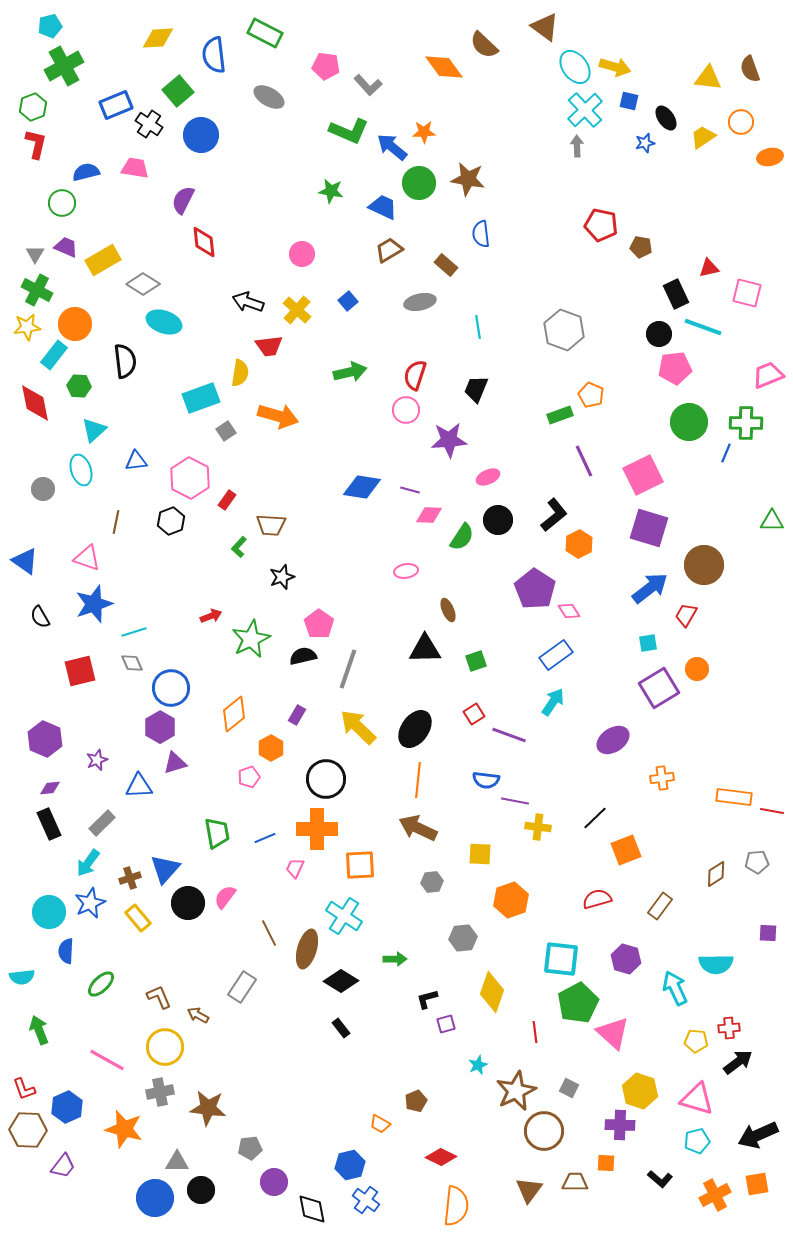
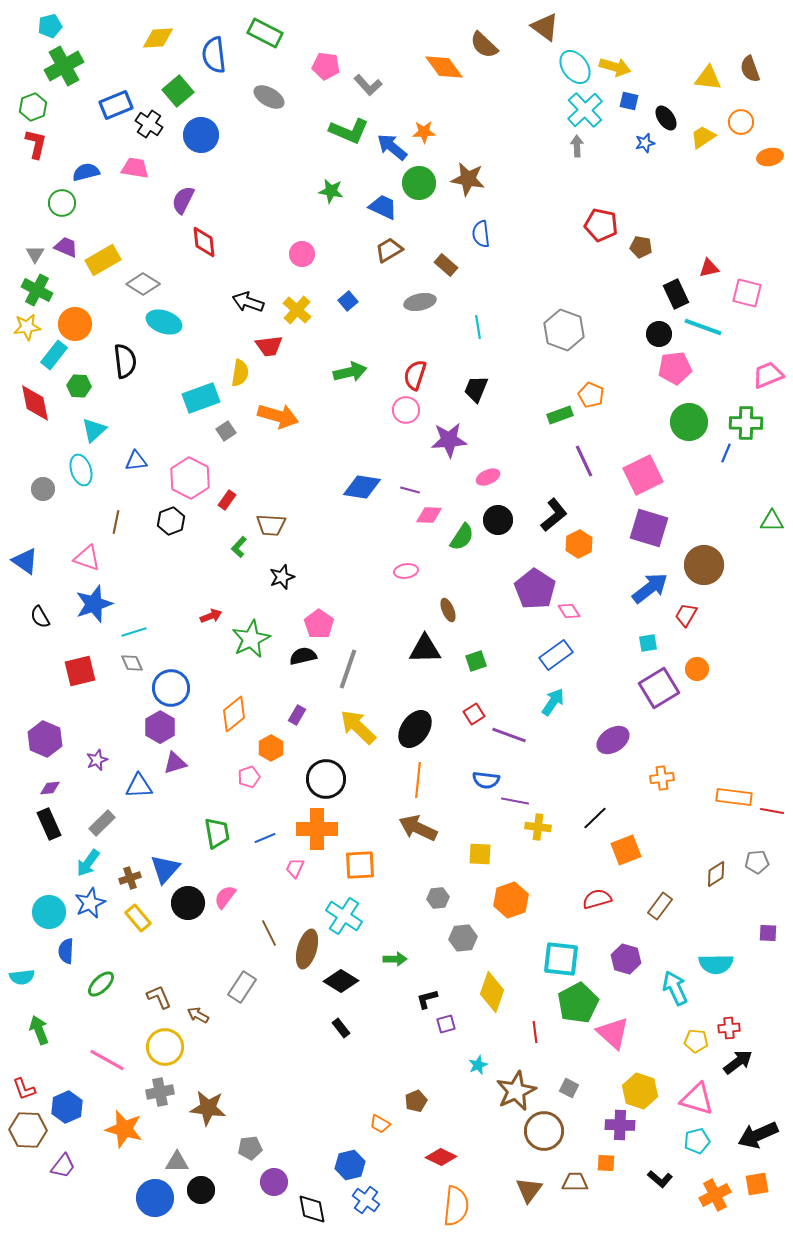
gray hexagon at (432, 882): moved 6 px right, 16 px down
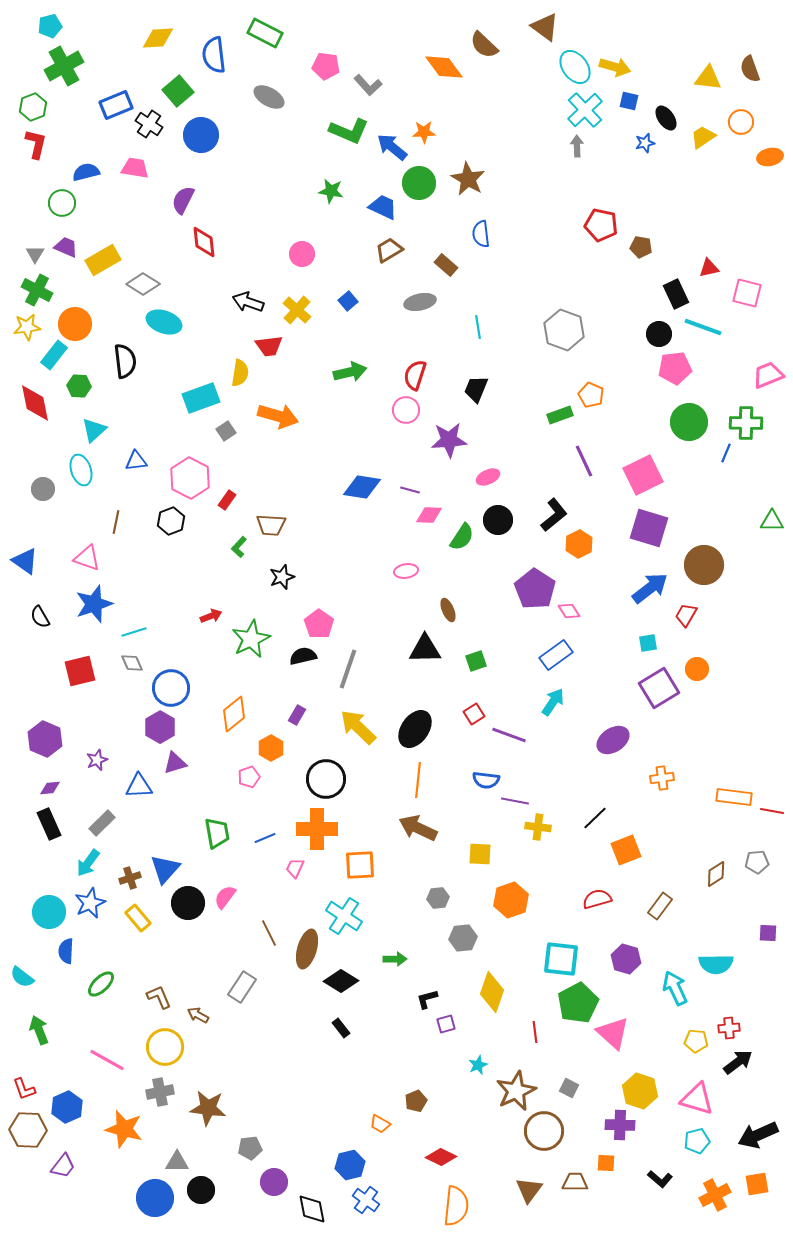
brown star at (468, 179): rotated 20 degrees clockwise
cyan semicircle at (22, 977): rotated 45 degrees clockwise
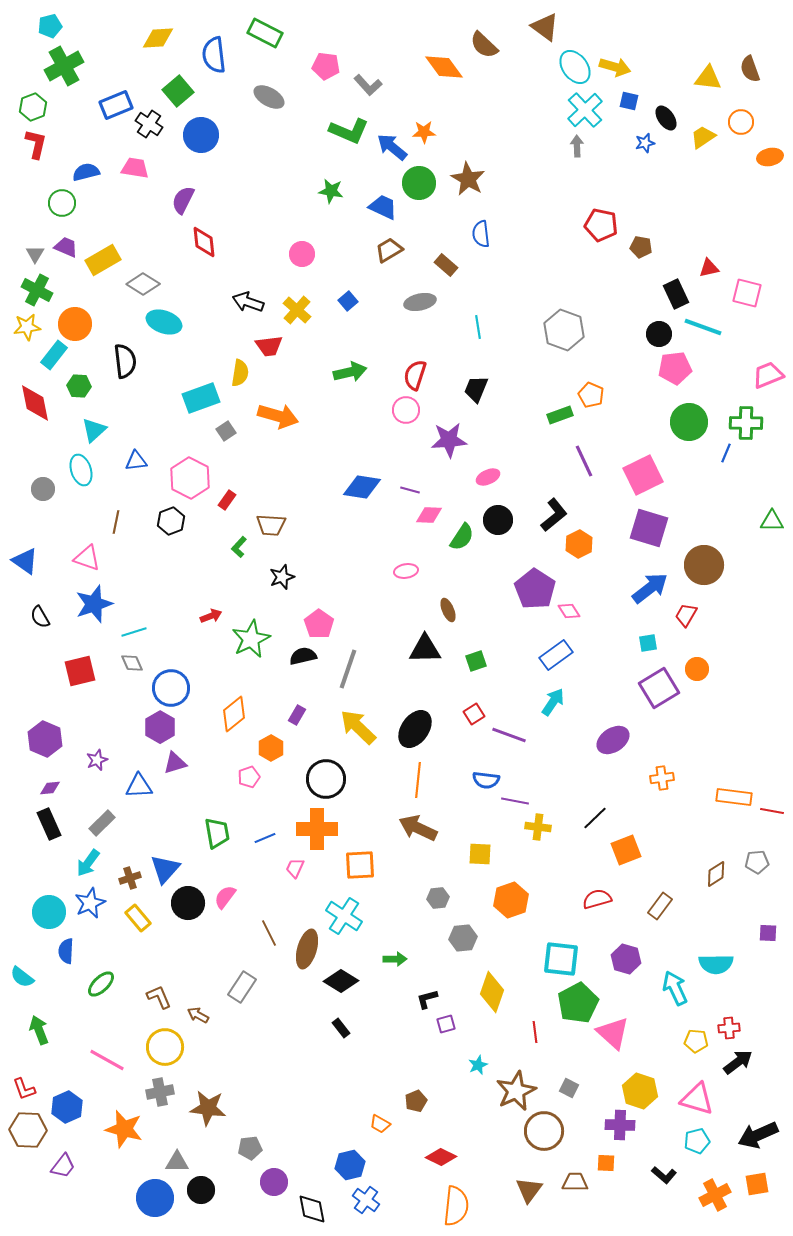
black L-shape at (660, 1179): moved 4 px right, 4 px up
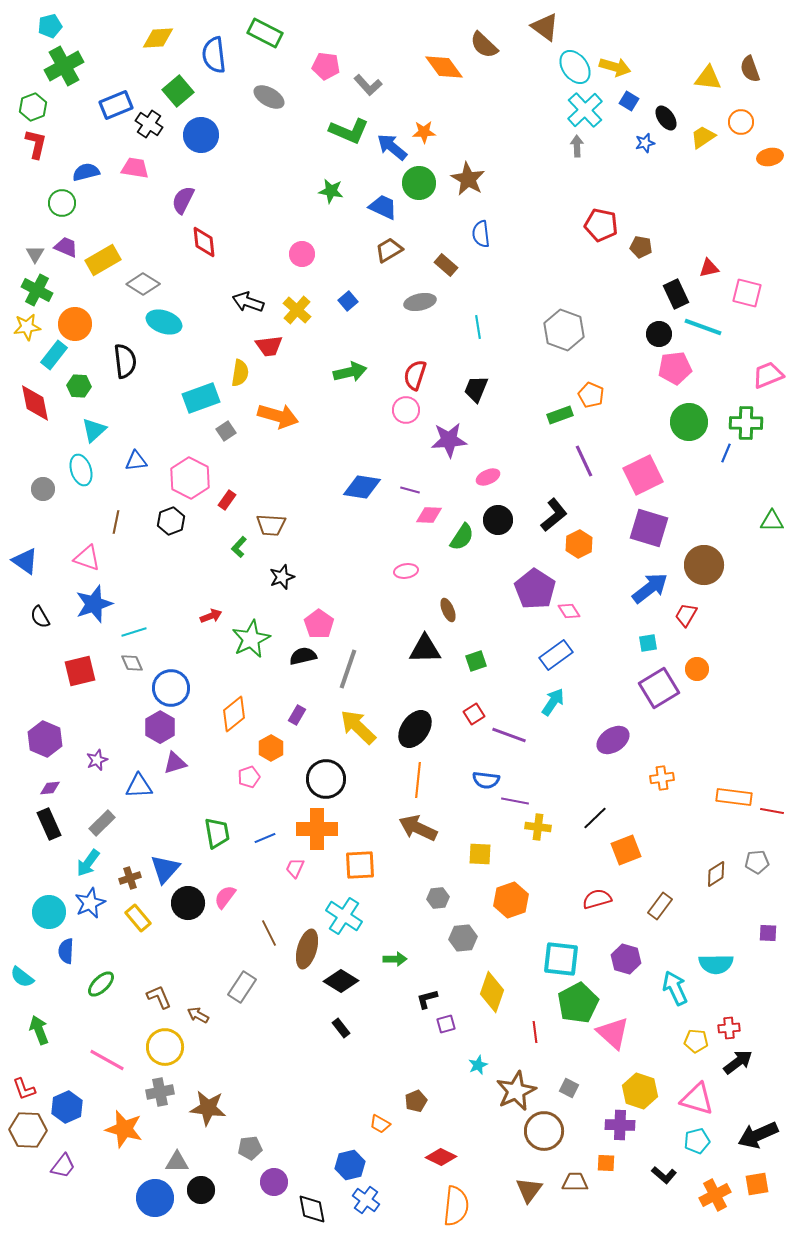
blue square at (629, 101): rotated 18 degrees clockwise
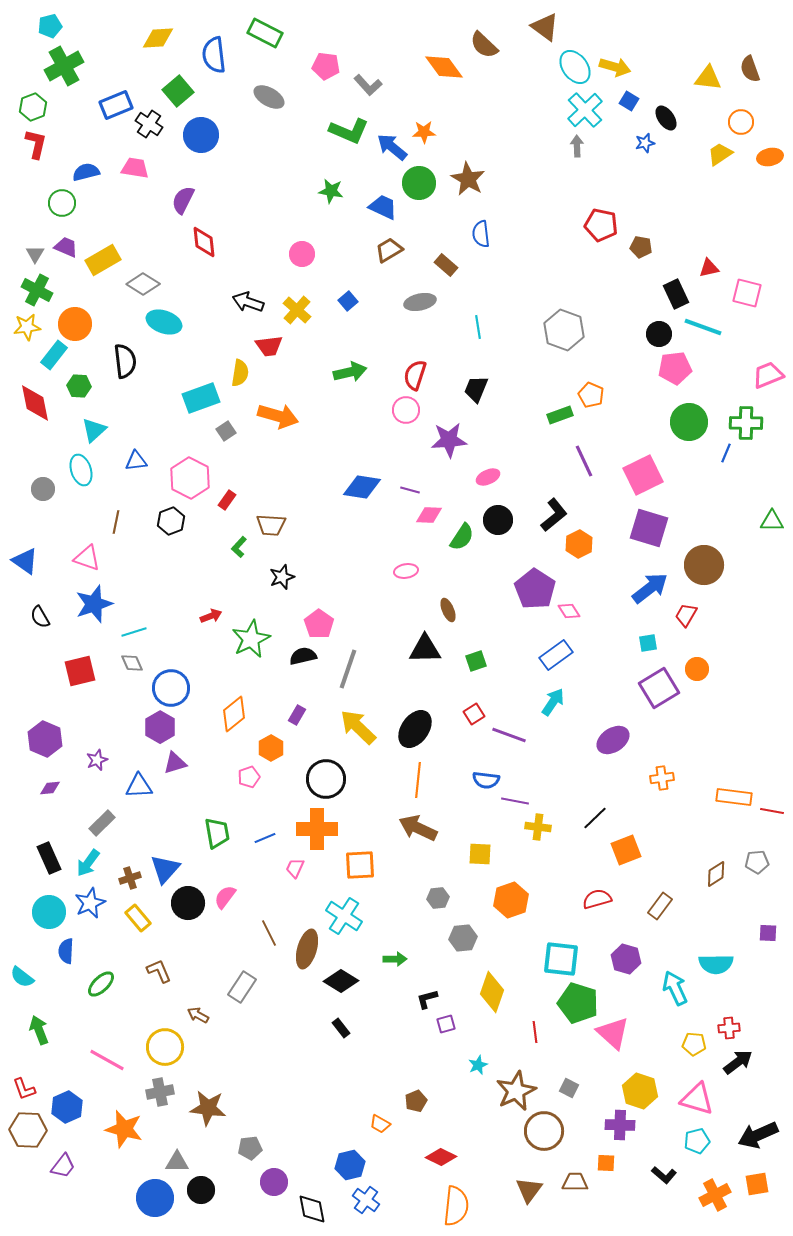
yellow trapezoid at (703, 137): moved 17 px right, 17 px down
black rectangle at (49, 824): moved 34 px down
brown L-shape at (159, 997): moved 26 px up
green pentagon at (578, 1003): rotated 27 degrees counterclockwise
yellow pentagon at (696, 1041): moved 2 px left, 3 px down
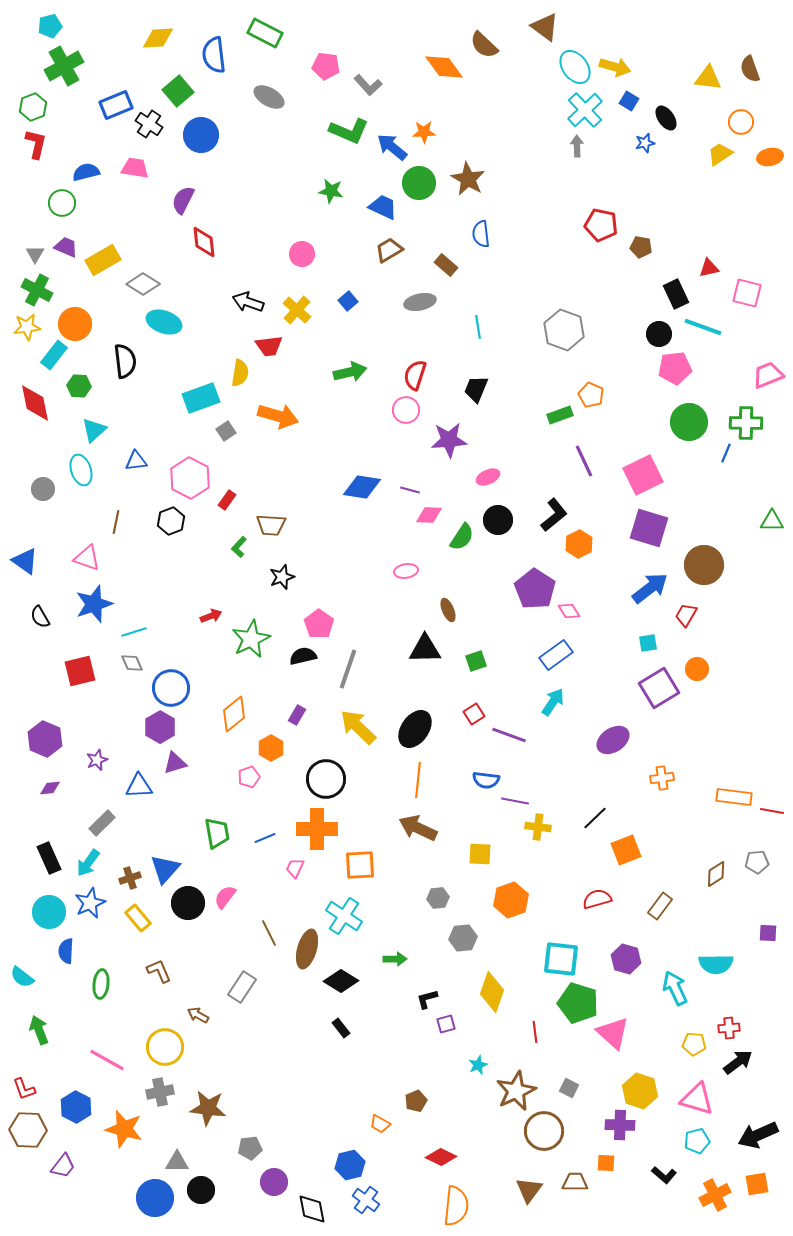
green ellipse at (101, 984): rotated 40 degrees counterclockwise
blue hexagon at (67, 1107): moved 9 px right; rotated 8 degrees counterclockwise
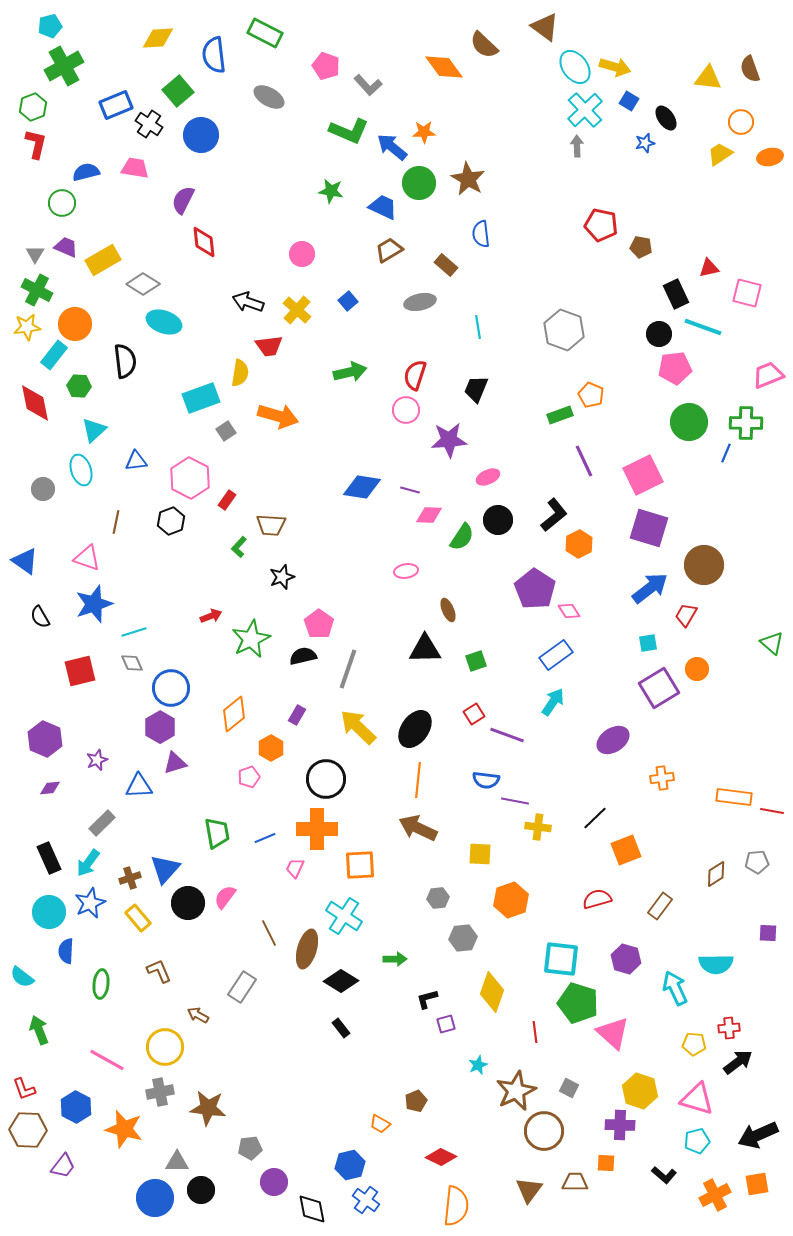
pink pentagon at (326, 66): rotated 12 degrees clockwise
green triangle at (772, 521): moved 122 px down; rotated 40 degrees clockwise
purple line at (509, 735): moved 2 px left
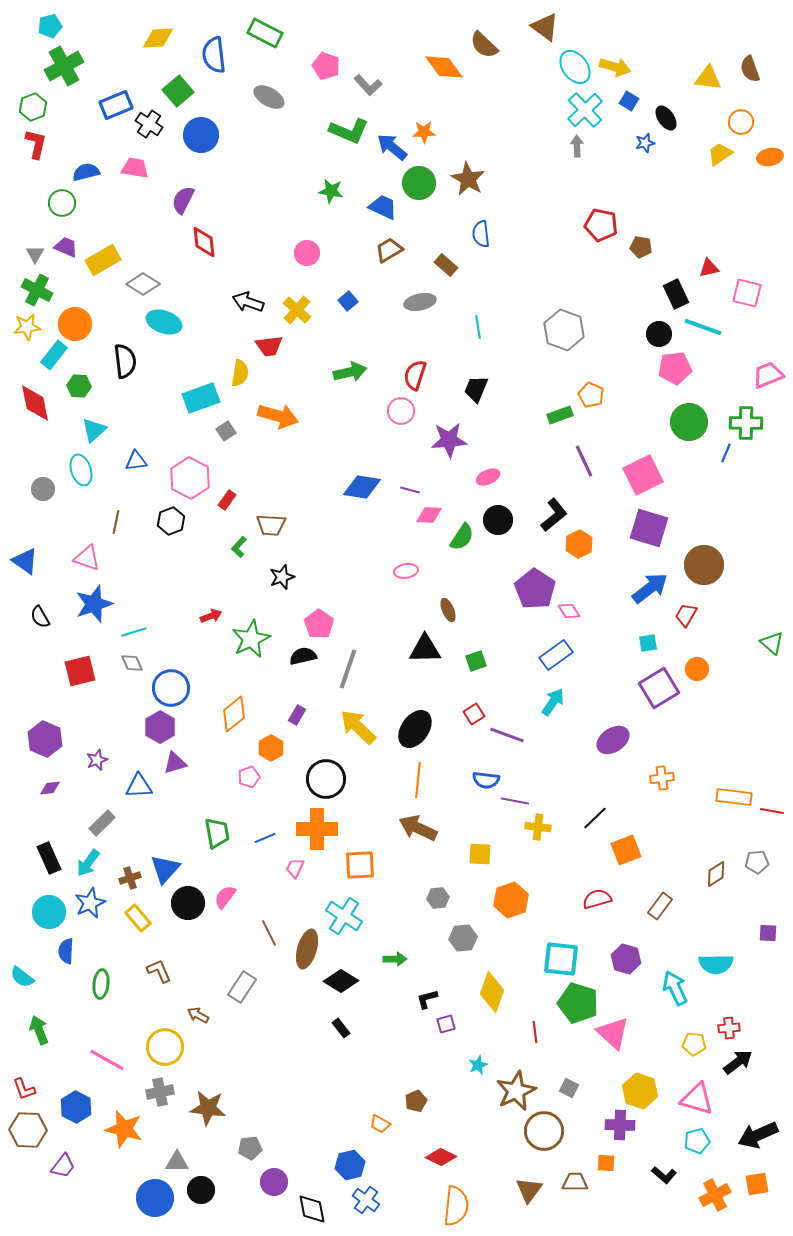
pink circle at (302, 254): moved 5 px right, 1 px up
pink circle at (406, 410): moved 5 px left, 1 px down
